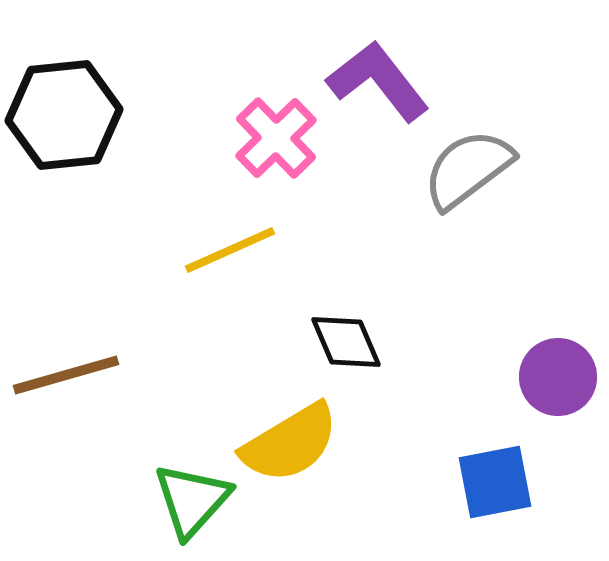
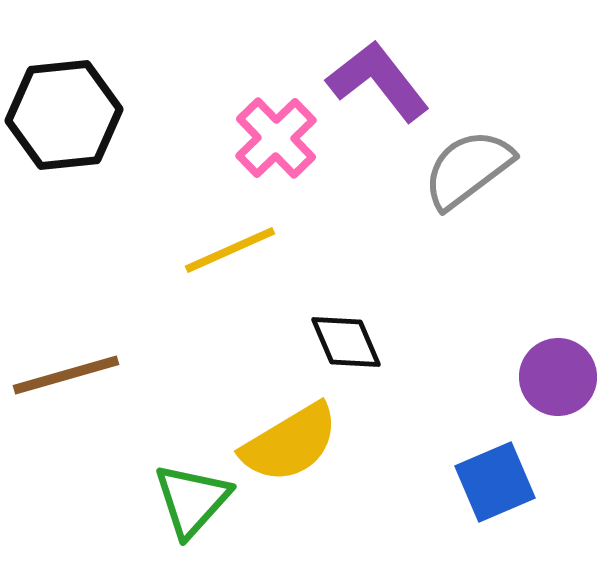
blue square: rotated 12 degrees counterclockwise
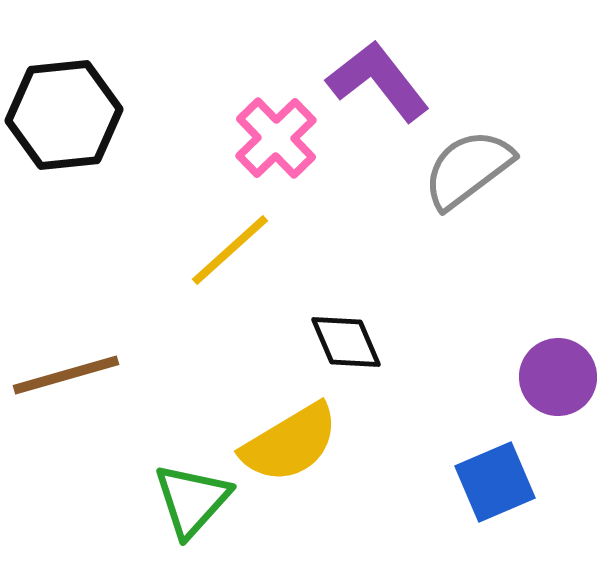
yellow line: rotated 18 degrees counterclockwise
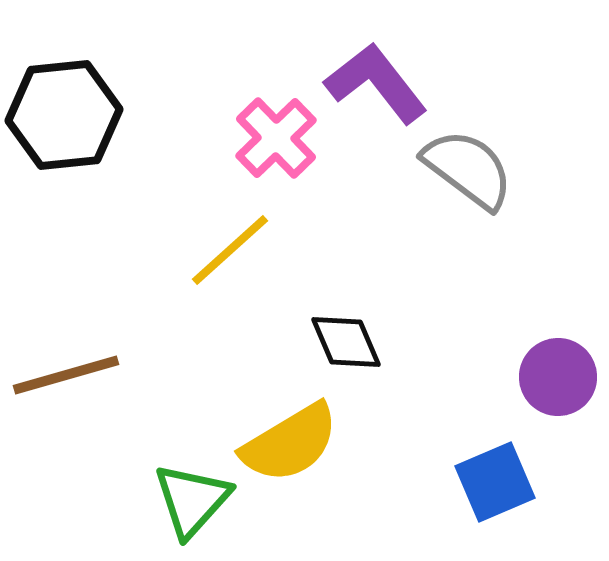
purple L-shape: moved 2 px left, 2 px down
gray semicircle: rotated 74 degrees clockwise
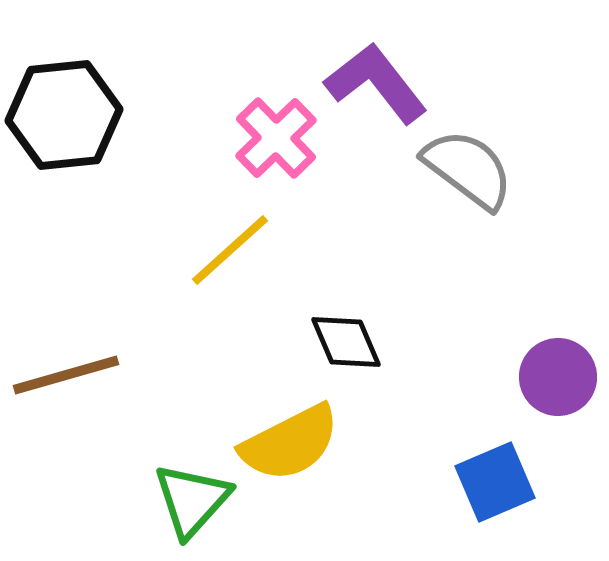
yellow semicircle: rotated 4 degrees clockwise
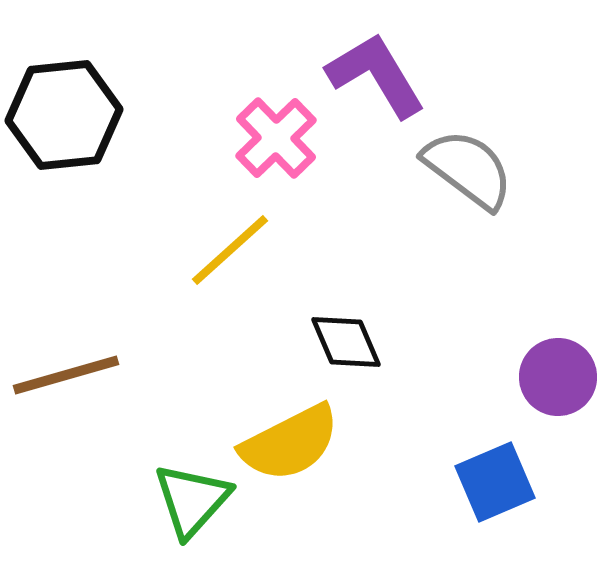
purple L-shape: moved 8 px up; rotated 7 degrees clockwise
